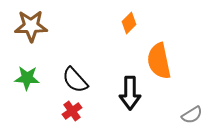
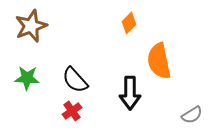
brown star: rotated 20 degrees counterclockwise
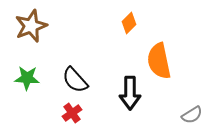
red cross: moved 2 px down
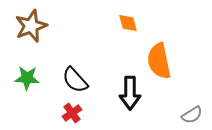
orange diamond: moved 1 px left; rotated 60 degrees counterclockwise
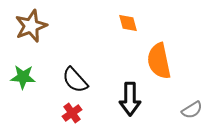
green star: moved 4 px left, 1 px up
black arrow: moved 6 px down
gray semicircle: moved 5 px up
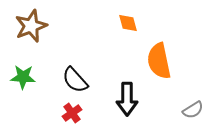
black arrow: moved 3 px left
gray semicircle: moved 1 px right
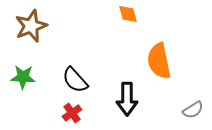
orange diamond: moved 9 px up
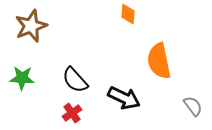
orange diamond: rotated 20 degrees clockwise
green star: moved 1 px left, 1 px down
black arrow: moved 3 px left, 1 px up; rotated 64 degrees counterclockwise
gray semicircle: moved 4 px up; rotated 95 degrees counterclockwise
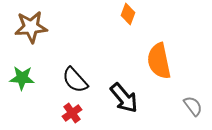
orange diamond: rotated 15 degrees clockwise
brown star: moved 1 px down; rotated 16 degrees clockwise
black arrow: rotated 24 degrees clockwise
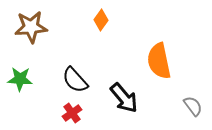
orange diamond: moved 27 px left, 6 px down; rotated 15 degrees clockwise
green star: moved 2 px left, 1 px down
